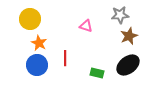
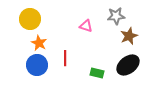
gray star: moved 4 px left, 1 px down
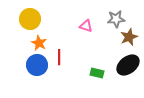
gray star: moved 3 px down
brown star: moved 1 px down
red line: moved 6 px left, 1 px up
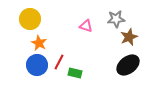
red line: moved 5 px down; rotated 28 degrees clockwise
green rectangle: moved 22 px left
